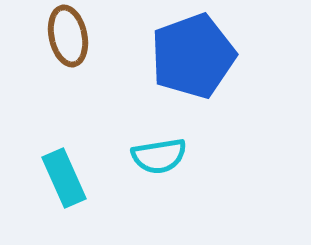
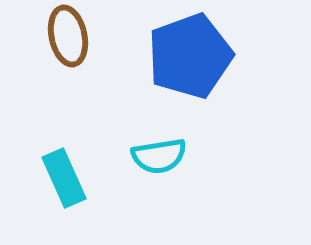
blue pentagon: moved 3 px left
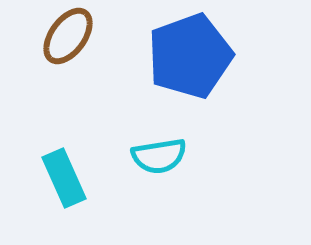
brown ellipse: rotated 48 degrees clockwise
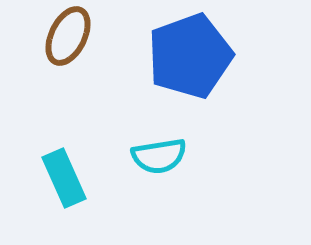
brown ellipse: rotated 10 degrees counterclockwise
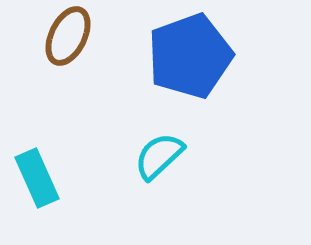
cyan semicircle: rotated 146 degrees clockwise
cyan rectangle: moved 27 px left
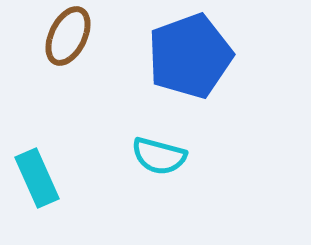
cyan semicircle: rotated 122 degrees counterclockwise
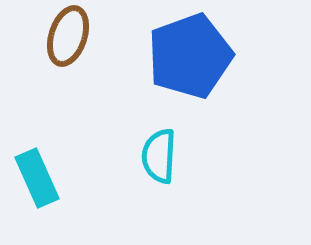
brown ellipse: rotated 8 degrees counterclockwise
cyan semicircle: rotated 78 degrees clockwise
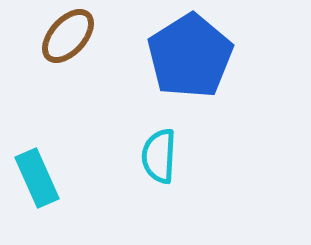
brown ellipse: rotated 24 degrees clockwise
blue pentagon: rotated 12 degrees counterclockwise
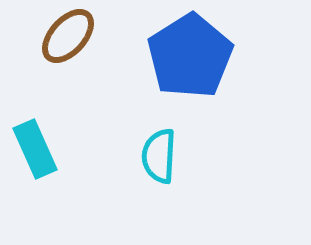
cyan rectangle: moved 2 px left, 29 px up
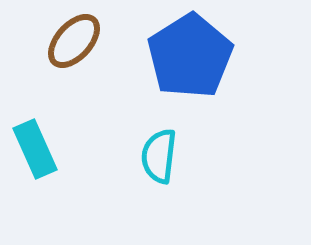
brown ellipse: moved 6 px right, 5 px down
cyan semicircle: rotated 4 degrees clockwise
